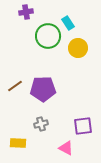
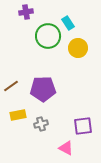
brown line: moved 4 px left
yellow rectangle: moved 28 px up; rotated 14 degrees counterclockwise
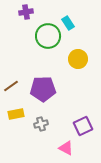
yellow circle: moved 11 px down
yellow rectangle: moved 2 px left, 1 px up
purple square: rotated 18 degrees counterclockwise
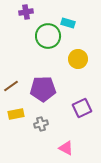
cyan rectangle: rotated 40 degrees counterclockwise
purple square: moved 1 px left, 18 px up
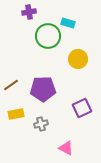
purple cross: moved 3 px right
brown line: moved 1 px up
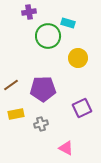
yellow circle: moved 1 px up
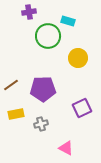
cyan rectangle: moved 2 px up
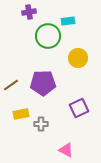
cyan rectangle: rotated 24 degrees counterclockwise
purple pentagon: moved 6 px up
purple square: moved 3 px left
yellow rectangle: moved 5 px right
gray cross: rotated 16 degrees clockwise
pink triangle: moved 2 px down
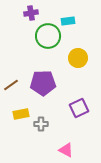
purple cross: moved 2 px right, 1 px down
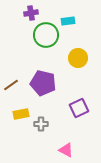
green circle: moved 2 px left, 1 px up
purple pentagon: rotated 15 degrees clockwise
